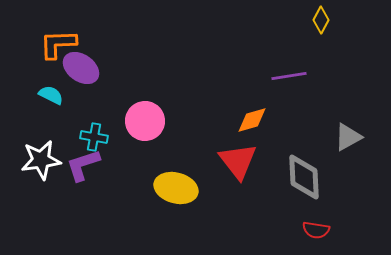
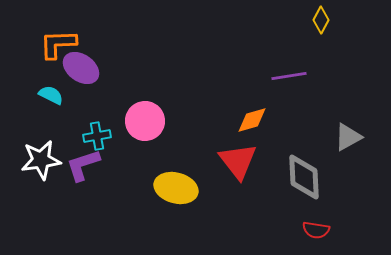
cyan cross: moved 3 px right, 1 px up; rotated 20 degrees counterclockwise
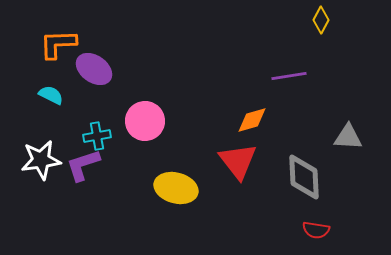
purple ellipse: moved 13 px right, 1 px down
gray triangle: rotated 32 degrees clockwise
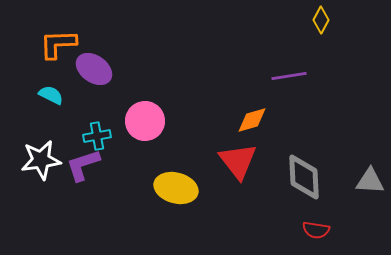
gray triangle: moved 22 px right, 44 px down
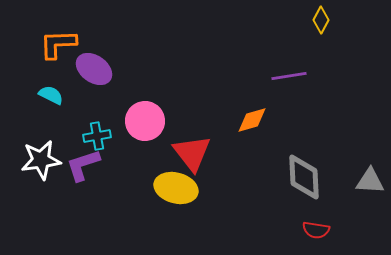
red triangle: moved 46 px left, 8 px up
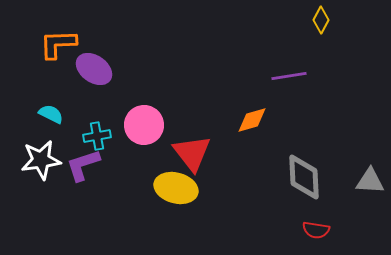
cyan semicircle: moved 19 px down
pink circle: moved 1 px left, 4 px down
